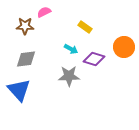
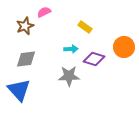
brown star: rotated 24 degrees counterclockwise
cyan arrow: rotated 32 degrees counterclockwise
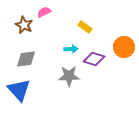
brown star: moved 1 px left, 1 px up; rotated 24 degrees counterclockwise
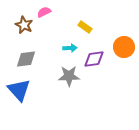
cyan arrow: moved 1 px left, 1 px up
purple diamond: rotated 25 degrees counterclockwise
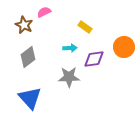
gray diamond: moved 2 px right, 2 px up; rotated 30 degrees counterclockwise
gray star: moved 1 px down
blue triangle: moved 11 px right, 8 px down
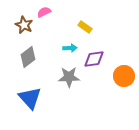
orange circle: moved 29 px down
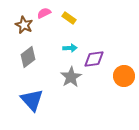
pink semicircle: moved 1 px down
yellow rectangle: moved 16 px left, 9 px up
gray star: moved 2 px right; rotated 30 degrees counterclockwise
blue triangle: moved 2 px right, 2 px down
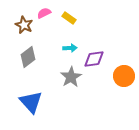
blue triangle: moved 1 px left, 2 px down
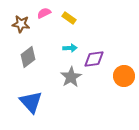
brown star: moved 3 px left, 1 px up; rotated 18 degrees counterclockwise
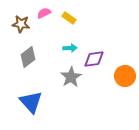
orange circle: moved 1 px right
